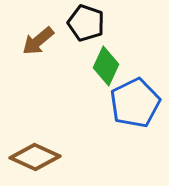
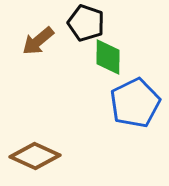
green diamond: moved 2 px right, 9 px up; rotated 24 degrees counterclockwise
brown diamond: moved 1 px up
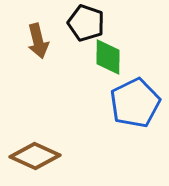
brown arrow: rotated 64 degrees counterclockwise
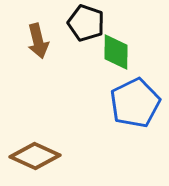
green diamond: moved 8 px right, 5 px up
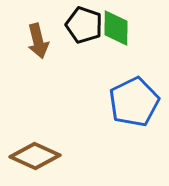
black pentagon: moved 2 px left, 2 px down
green diamond: moved 24 px up
blue pentagon: moved 1 px left, 1 px up
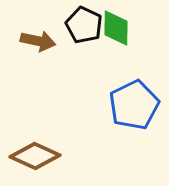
black pentagon: rotated 6 degrees clockwise
brown arrow: rotated 64 degrees counterclockwise
blue pentagon: moved 3 px down
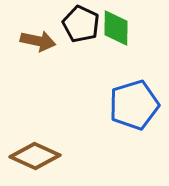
black pentagon: moved 3 px left, 1 px up
blue pentagon: rotated 9 degrees clockwise
